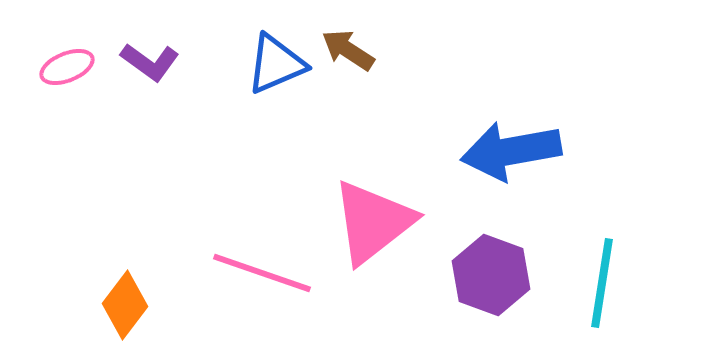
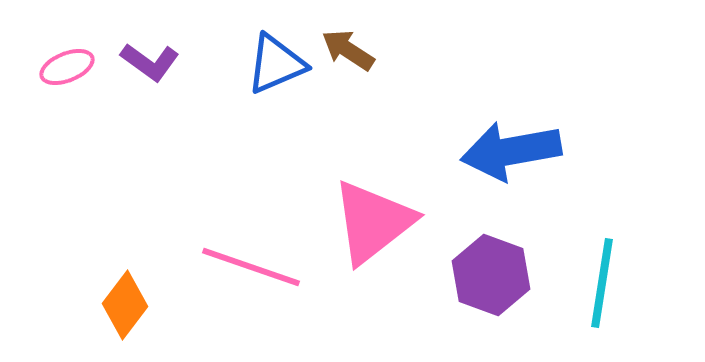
pink line: moved 11 px left, 6 px up
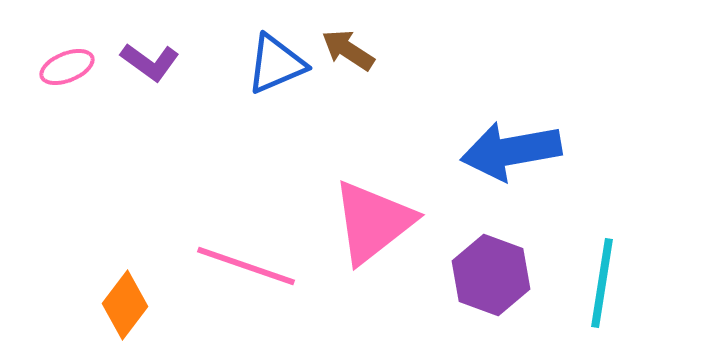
pink line: moved 5 px left, 1 px up
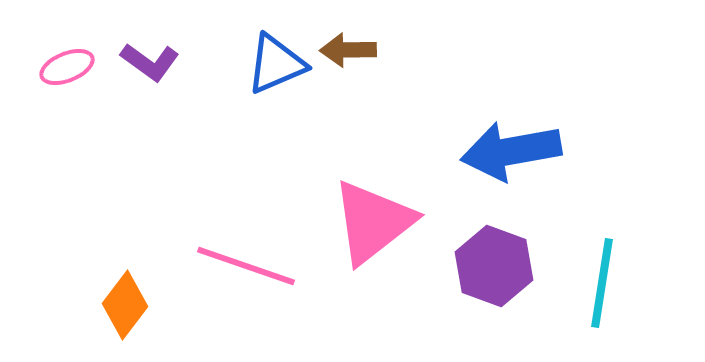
brown arrow: rotated 34 degrees counterclockwise
purple hexagon: moved 3 px right, 9 px up
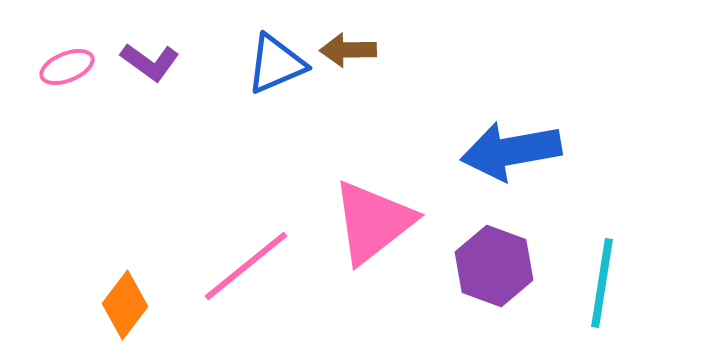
pink line: rotated 58 degrees counterclockwise
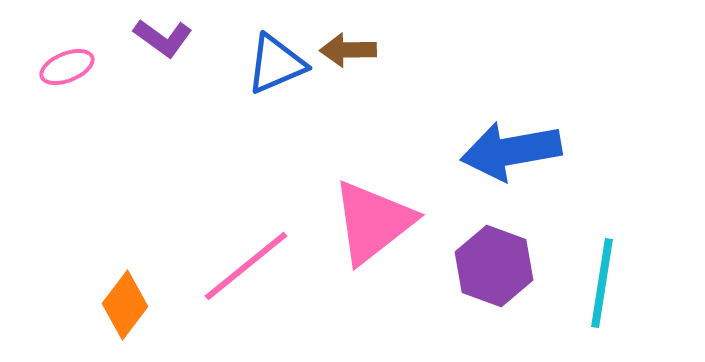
purple L-shape: moved 13 px right, 24 px up
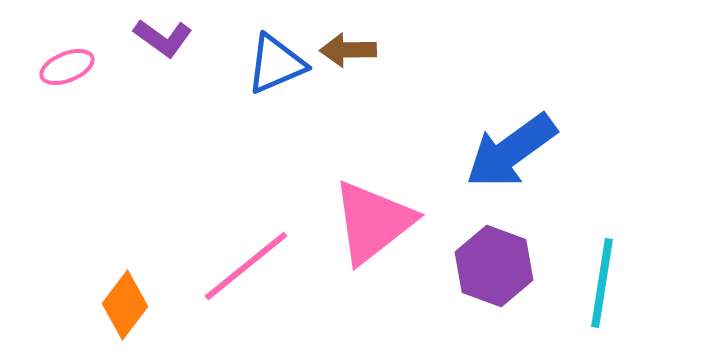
blue arrow: rotated 26 degrees counterclockwise
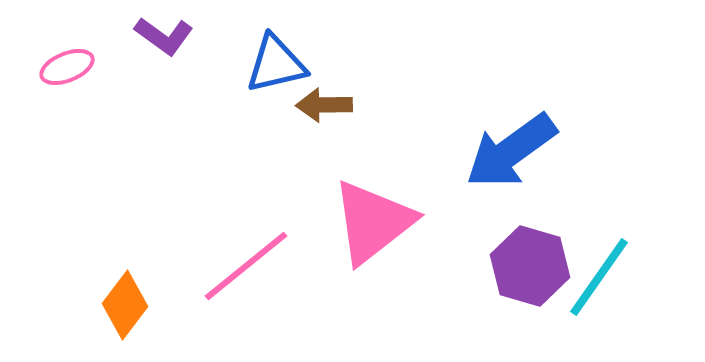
purple L-shape: moved 1 px right, 2 px up
brown arrow: moved 24 px left, 55 px down
blue triangle: rotated 10 degrees clockwise
purple hexagon: moved 36 px right; rotated 4 degrees counterclockwise
cyan line: moved 3 px left, 6 px up; rotated 26 degrees clockwise
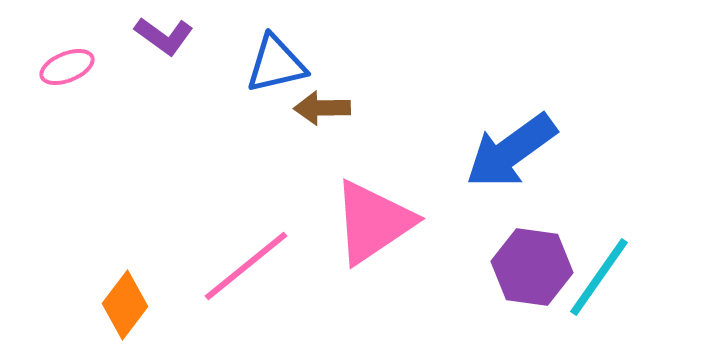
brown arrow: moved 2 px left, 3 px down
pink triangle: rotated 4 degrees clockwise
purple hexagon: moved 2 px right, 1 px down; rotated 8 degrees counterclockwise
